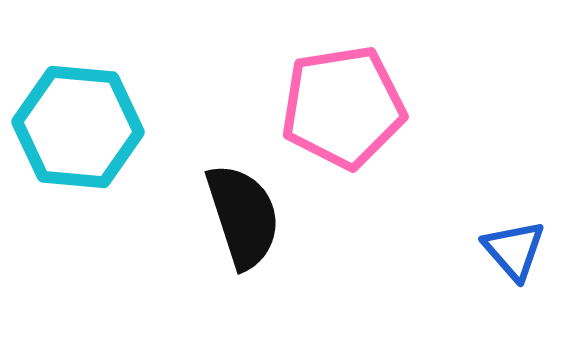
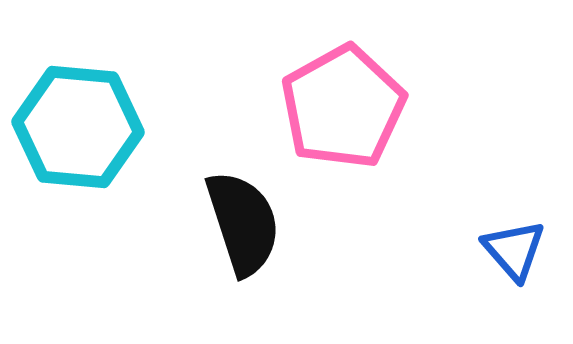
pink pentagon: rotated 20 degrees counterclockwise
black semicircle: moved 7 px down
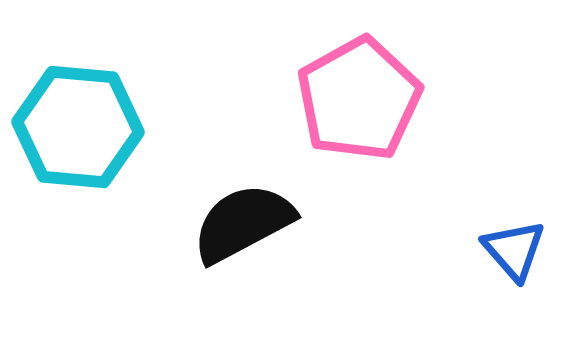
pink pentagon: moved 16 px right, 8 px up
black semicircle: rotated 100 degrees counterclockwise
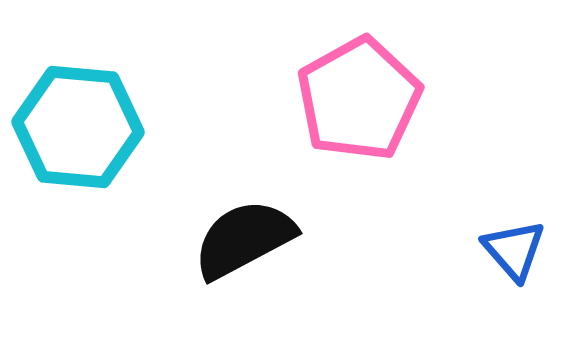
black semicircle: moved 1 px right, 16 px down
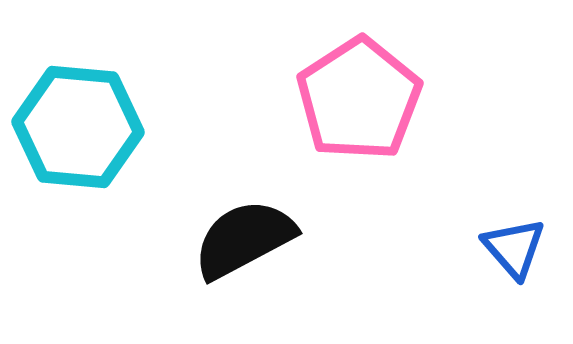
pink pentagon: rotated 4 degrees counterclockwise
blue triangle: moved 2 px up
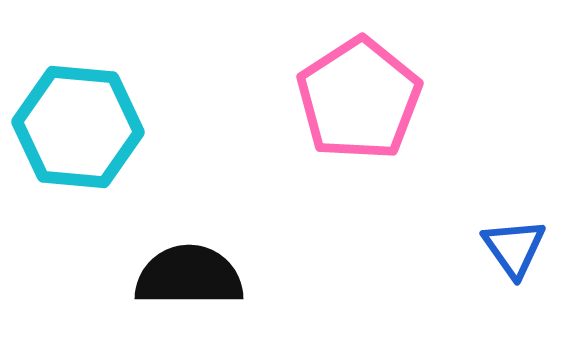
black semicircle: moved 55 px left, 37 px down; rotated 28 degrees clockwise
blue triangle: rotated 6 degrees clockwise
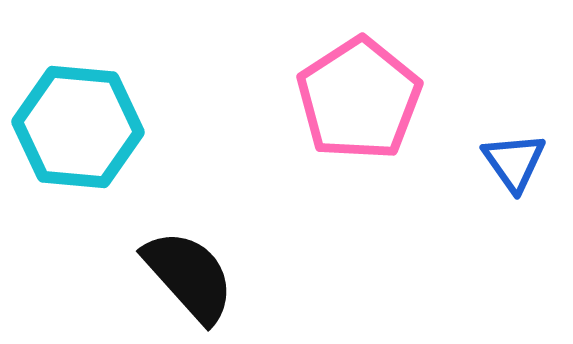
blue triangle: moved 86 px up
black semicircle: rotated 48 degrees clockwise
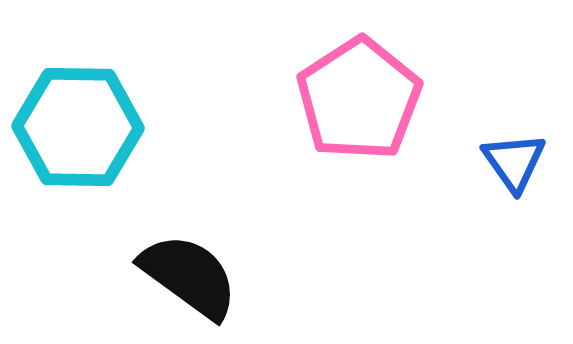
cyan hexagon: rotated 4 degrees counterclockwise
black semicircle: rotated 12 degrees counterclockwise
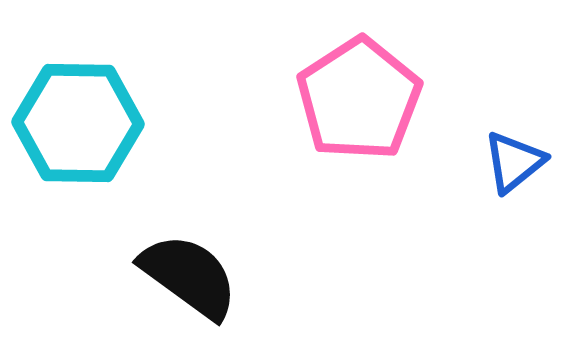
cyan hexagon: moved 4 px up
blue triangle: rotated 26 degrees clockwise
